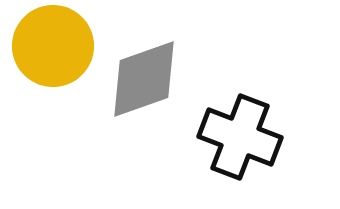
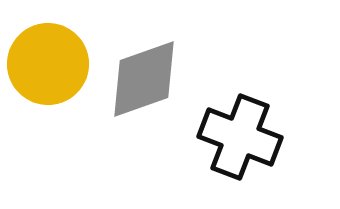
yellow circle: moved 5 px left, 18 px down
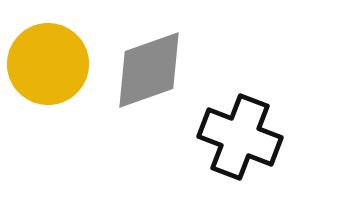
gray diamond: moved 5 px right, 9 px up
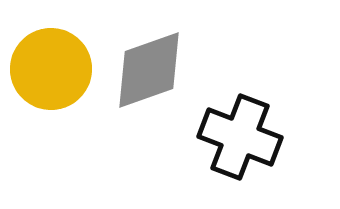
yellow circle: moved 3 px right, 5 px down
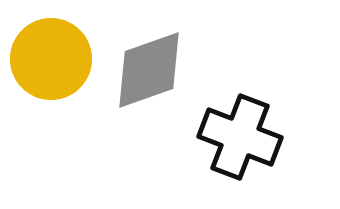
yellow circle: moved 10 px up
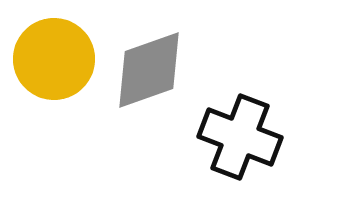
yellow circle: moved 3 px right
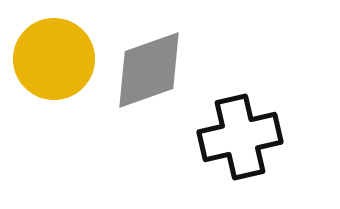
black cross: rotated 34 degrees counterclockwise
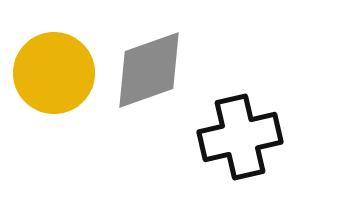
yellow circle: moved 14 px down
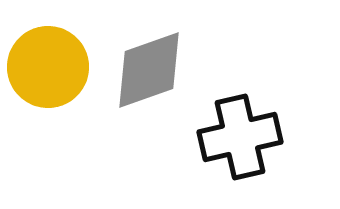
yellow circle: moved 6 px left, 6 px up
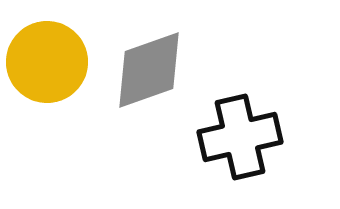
yellow circle: moved 1 px left, 5 px up
